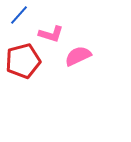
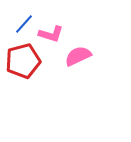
blue line: moved 5 px right, 9 px down
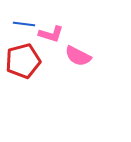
blue line: rotated 55 degrees clockwise
pink semicircle: rotated 128 degrees counterclockwise
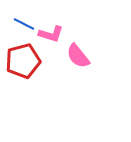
blue line: rotated 20 degrees clockwise
pink semicircle: rotated 24 degrees clockwise
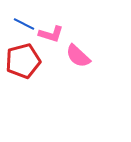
pink semicircle: rotated 8 degrees counterclockwise
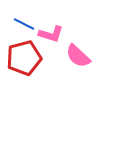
red pentagon: moved 1 px right, 3 px up
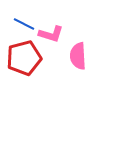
pink semicircle: rotated 44 degrees clockwise
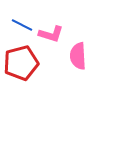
blue line: moved 2 px left, 1 px down
red pentagon: moved 3 px left, 5 px down
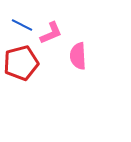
pink L-shape: moved 1 px up; rotated 40 degrees counterclockwise
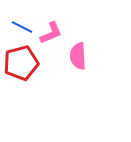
blue line: moved 2 px down
